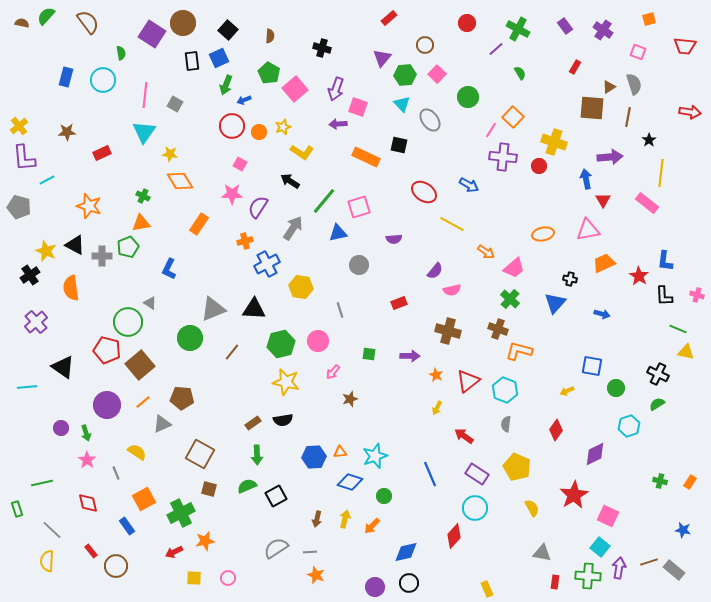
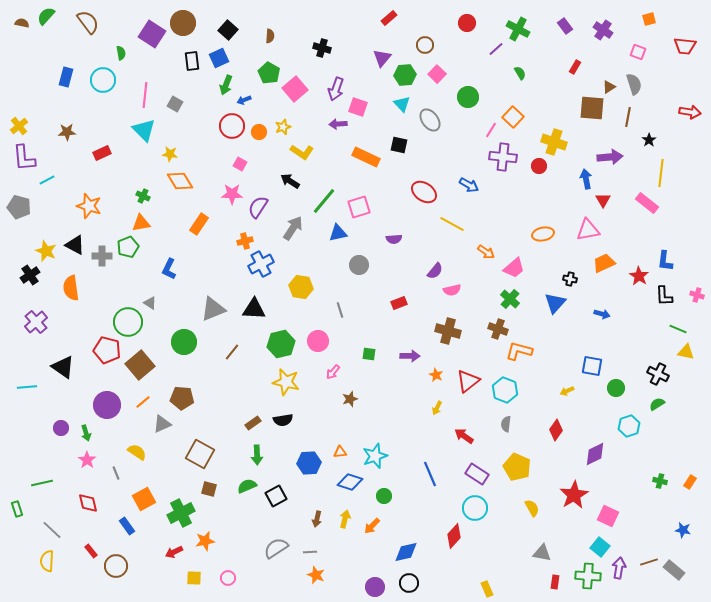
cyan triangle at (144, 132): moved 2 px up; rotated 20 degrees counterclockwise
blue cross at (267, 264): moved 6 px left
green circle at (190, 338): moved 6 px left, 4 px down
blue hexagon at (314, 457): moved 5 px left, 6 px down
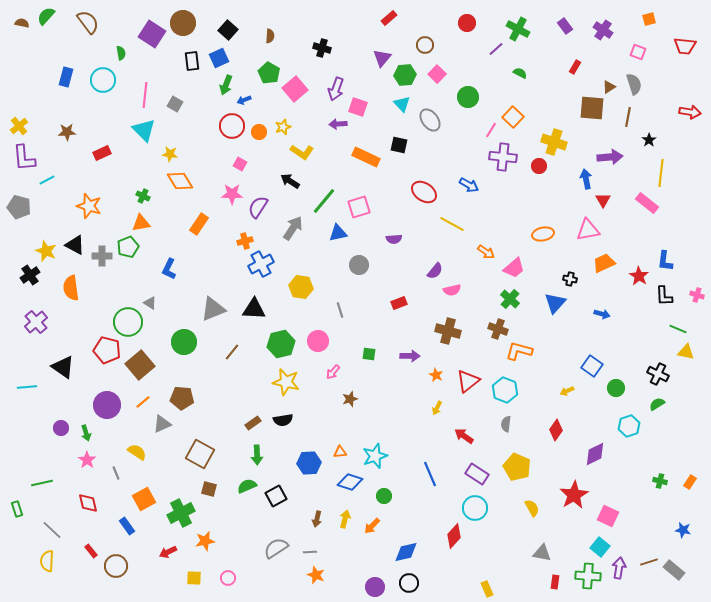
green semicircle at (520, 73): rotated 32 degrees counterclockwise
blue square at (592, 366): rotated 25 degrees clockwise
red arrow at (174, 552): moved 6 px left
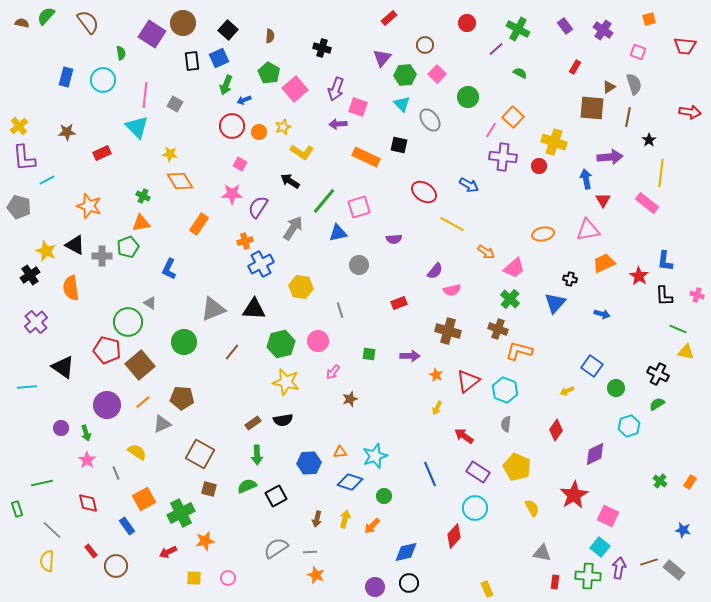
cyan triangle at (144, 130): moved 7 px left, 3 px up
purple rectangle at (477, 474): moved 1 px right, 2 px up
green cross at (660, 481): rotated 24 degrees clockwise
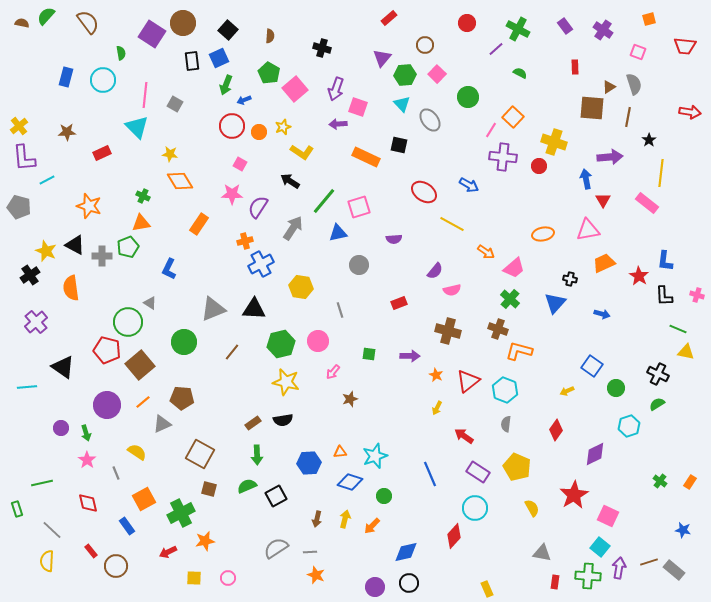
red rectangle at (575, 67): rotated 32 degrees counterclockwise
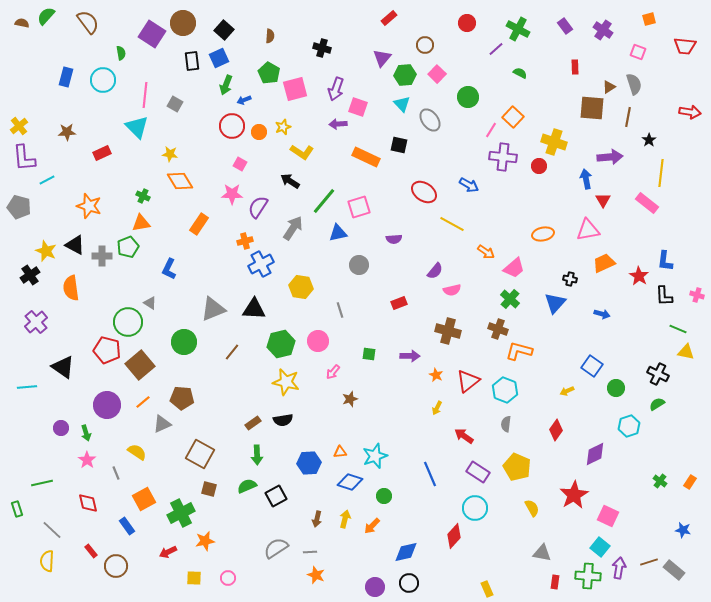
black square at (228, 30): moved 4 px left
pink square at (295, 89): rotated 25 degrees clockwise
